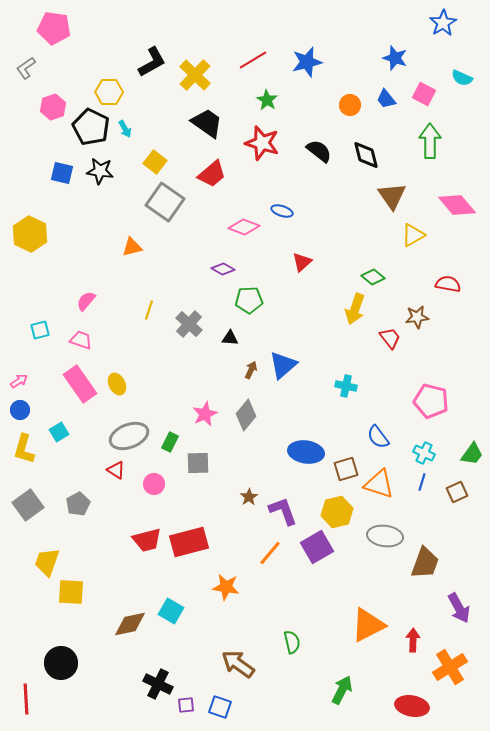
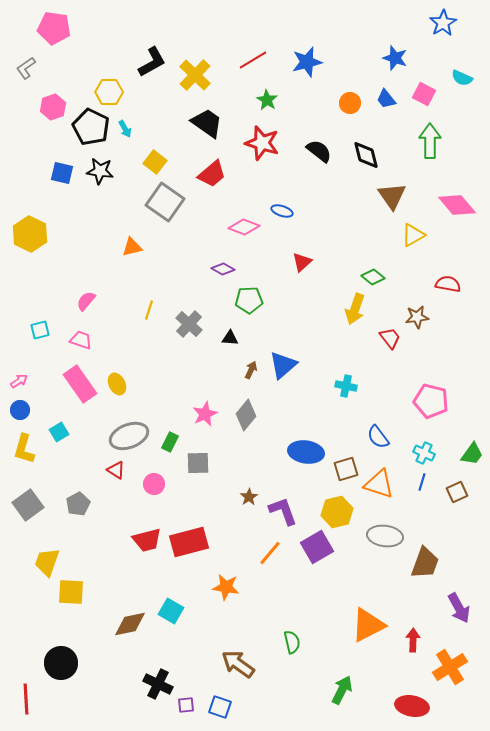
orange circle at (350, 105): moved 2 px up
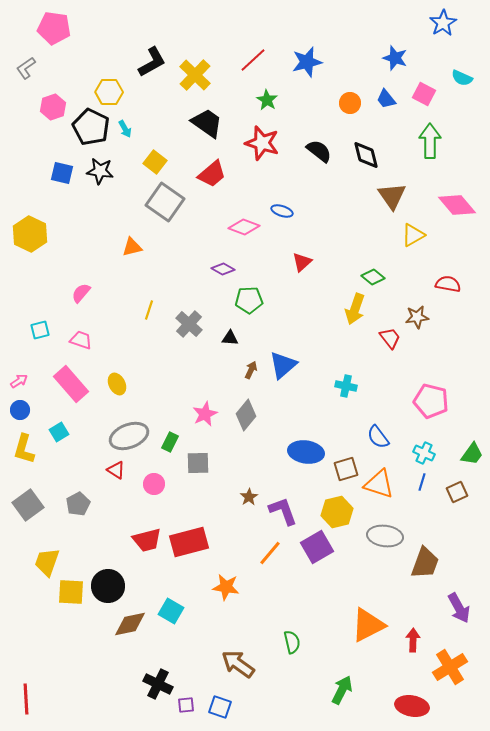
red line at (253, 60): rotated 12 degrees counterclockwise
pink semicircle at (86, 301): moved 5 px left, 8 px up
pink rectangle at (80, 384): moved 9 px left; rotated 6 degrees counterclockwise
black circle at (61, 663): moved 47 px right, 77 px up
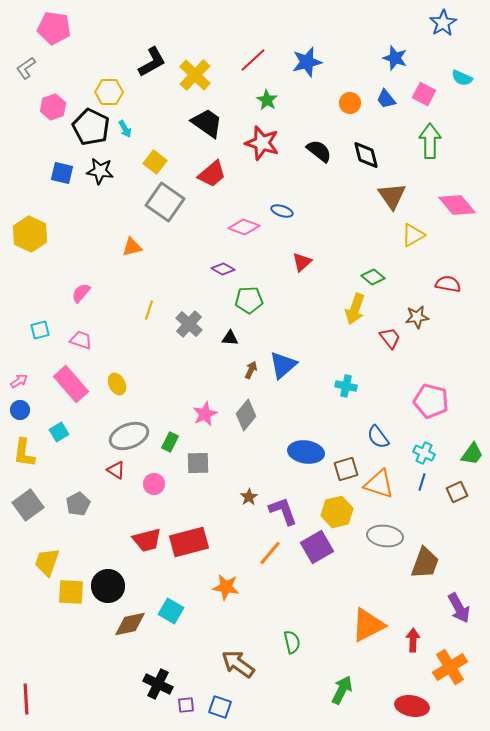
yellow L-shape at (24, 449): moved 4 px down; rotated 8 degrees counterclockwise
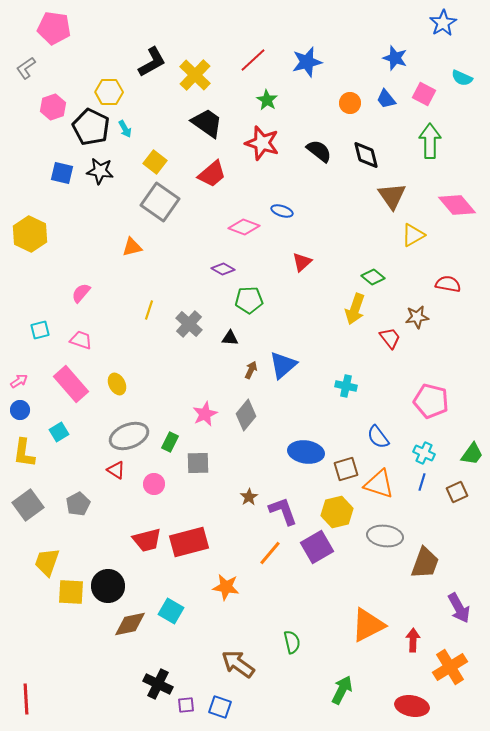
gray square at (165, 202): moved 5 px left
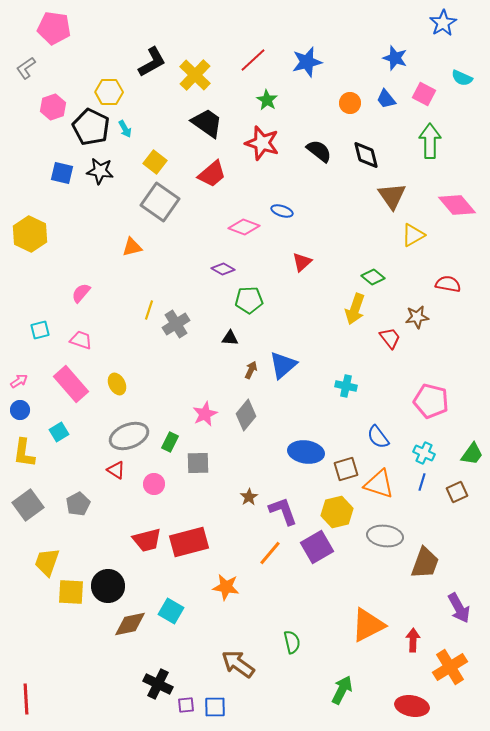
gray cross at (189, 324): moved 13 px left; rotated 16 degrees clockwise
blue square at (220, 707): moved 5 px left; rotated 20 degrees counterclockwise
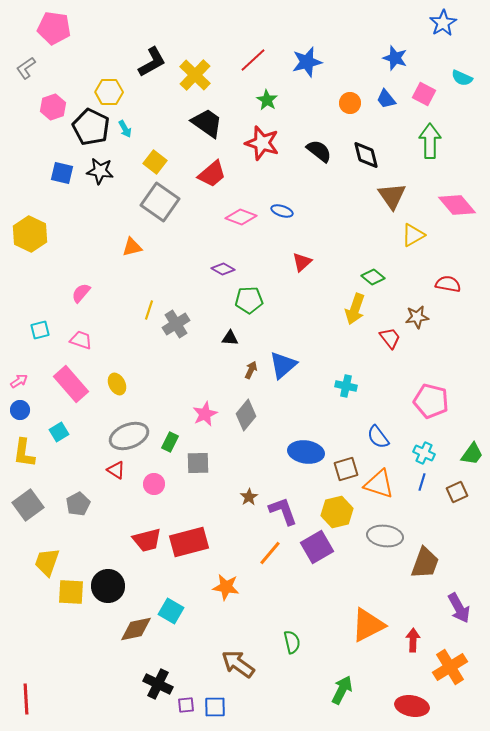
pink diamond at (244, 227): moved 3 px left, 10 px up
brown diamond at (130, 624): moved 6 px right, 5 px down
